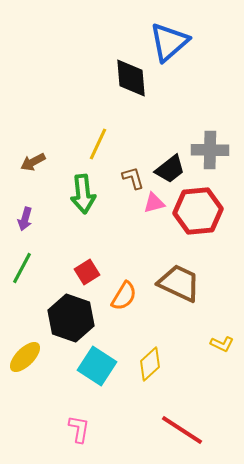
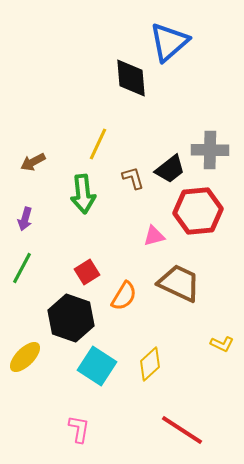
pink triangle: moved 33 px down
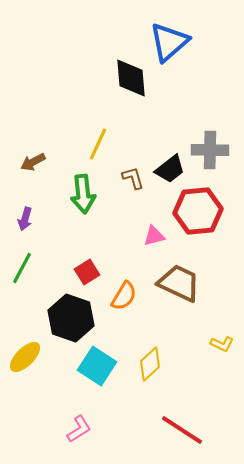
pink L-shape: rotated 48 degrees clockwise
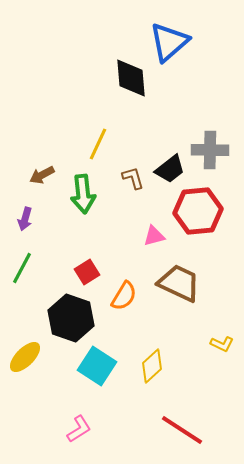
brown arrow: moved 9 px right, 13 px down
yellow diamond: moved 2 px right, 2 px down
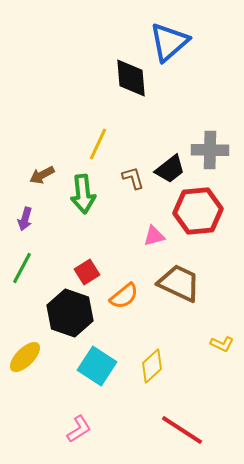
orange semicircle: rotated 20 degrees clockwise
black hexagon: moved 1 px left, 5 px up
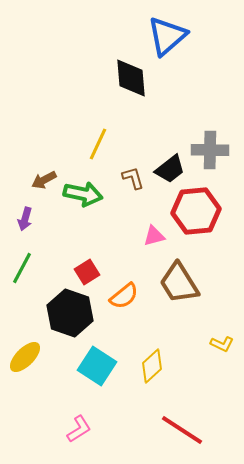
blue triangle: moved 2 px left, 6 px up
brown arrow: moved 2 px right, 5 px down
green arrow: rotated 72 degrees counterclockwise
red hexagon: moved 2 px left
brown trapezoid: rotated 147 degrees counterclockwise
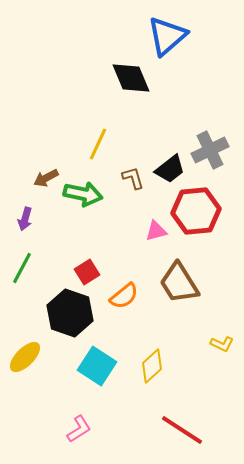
black diamond: rotated 18 degrees counterclockwise
gray cross: rotated 27 degrees counterclockwise
brown arrow: moved 2 px right, 2 px up
pink triangle: moved 2 px right, 5 px up
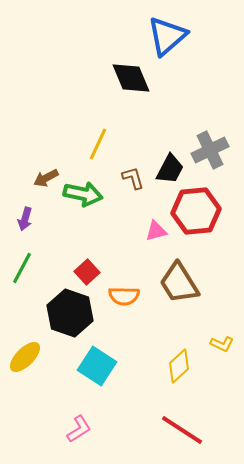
black trapezoid: rotated 24 degrees counterclockwise
red square: rotated 10 degrees counterclockwise
orange semicircle: rotated 40 degrees clockwise
yellow diamond: moved 27 px right
